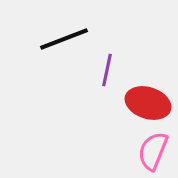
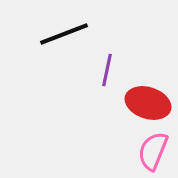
black line: moved 5 px up
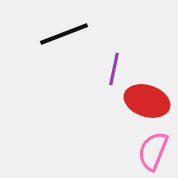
purple line: moved 7 px right, 1 px up
red ellipse: moved 1 px left, 2 px up
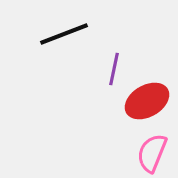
red ellipse: rotated 48 degrees counterclockwise
pink semicircle: moved 1 px left, 2 px down
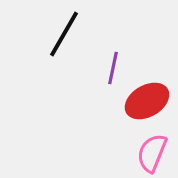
black line: rotated 39 degrees counterclockwise
purple line: moved 1 px left, 1 px up
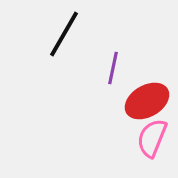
pink semicircle: moved 15 px up
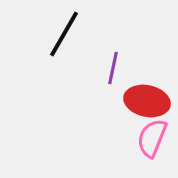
red ellipse: rotated 42 degrees clockwise
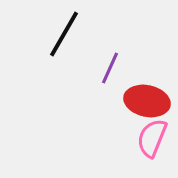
purple line: moved 3 px left; rotated 12 degrees clockwise
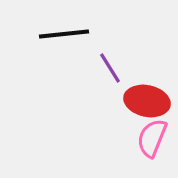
black line: rotated 54 degrees clockwise
purple line: rotated 56 degrees counterclockwise
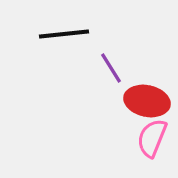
purple line: moved 1 px right
